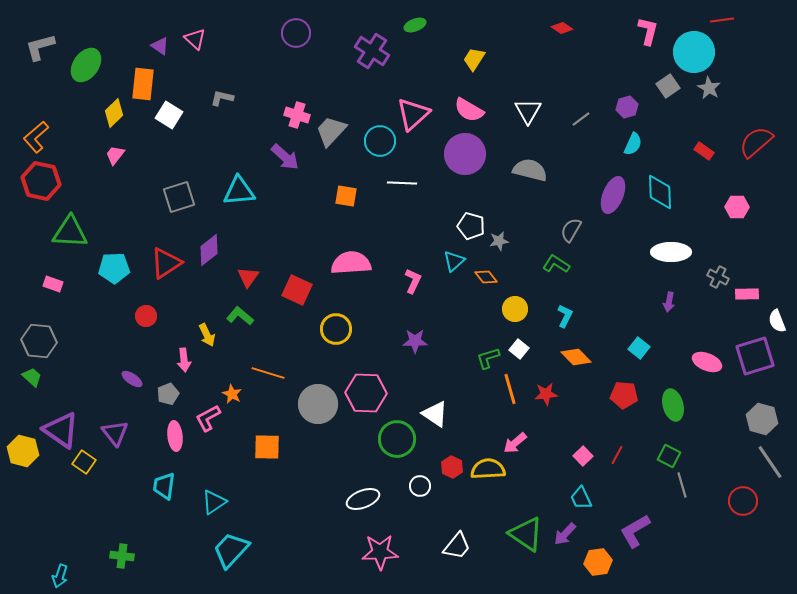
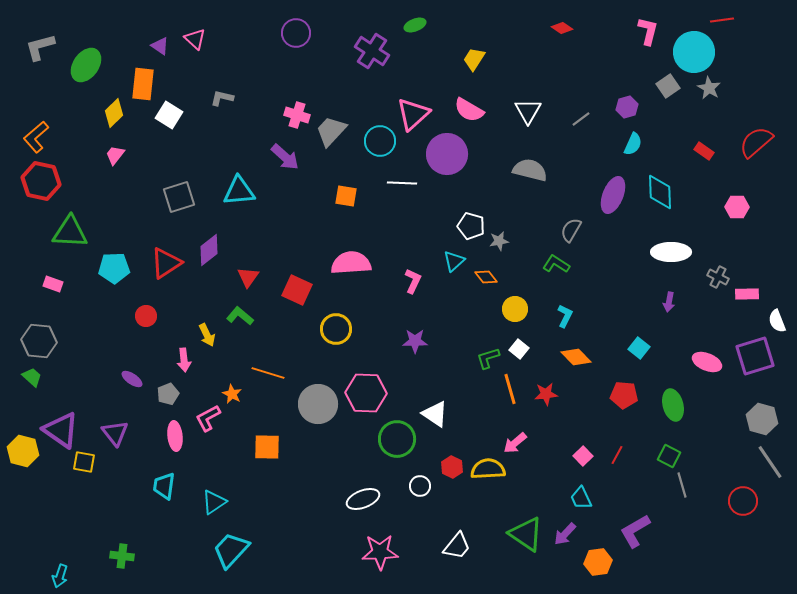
purple circle at (465, 154): moved 18 px left
yellow square at (84, 462): rotated 25 degrees counterclockwise
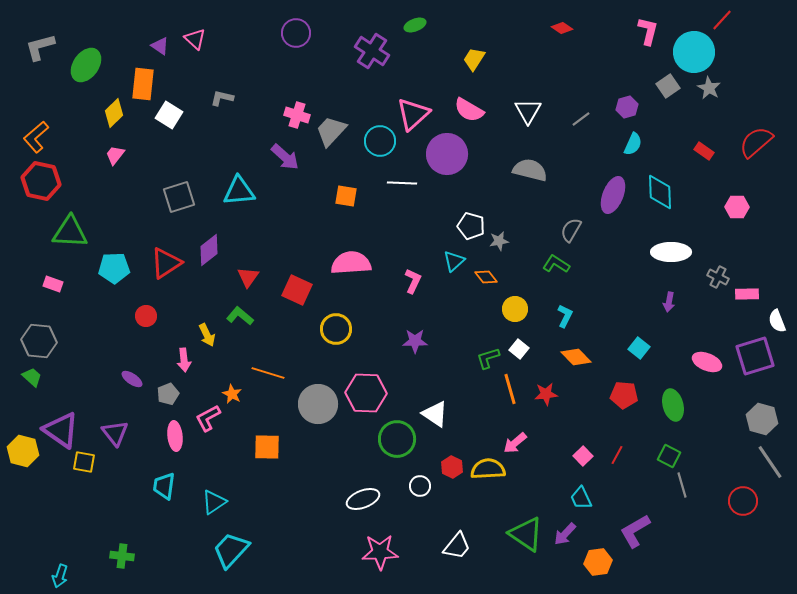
red line at (722, 20): rotated 40 degrees counterclockwise
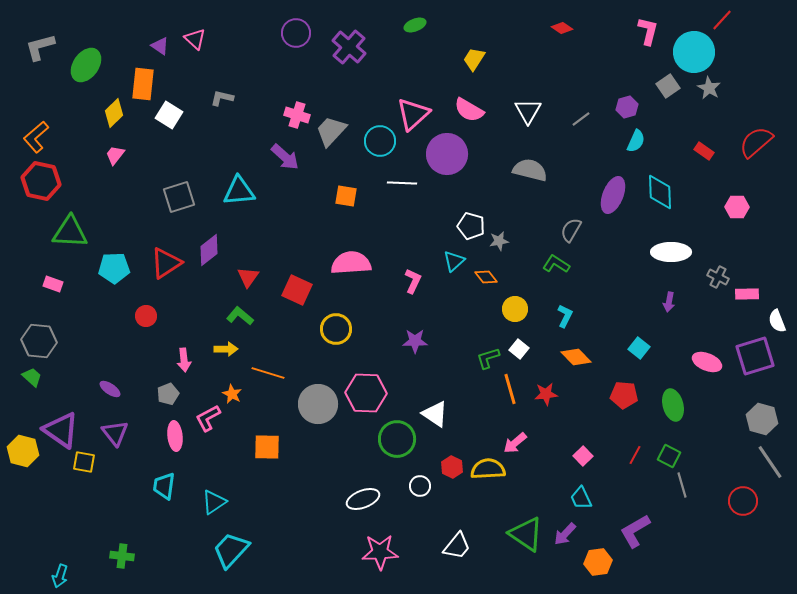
purple cross at (372, 51): moved 23 px left, 4 px up; rotated 8 degrees clockwise
cyan semicircle at (633, 144): moved 3 px right, 3 px up
yellow arrow at (207, 335): moved 19 px right, 14 px down; rotated 65 degrees counterclockwise
purple ellipse at (132, 379): moved 22 px left, 10 px down
red line at (617, 455): moved 18 px right
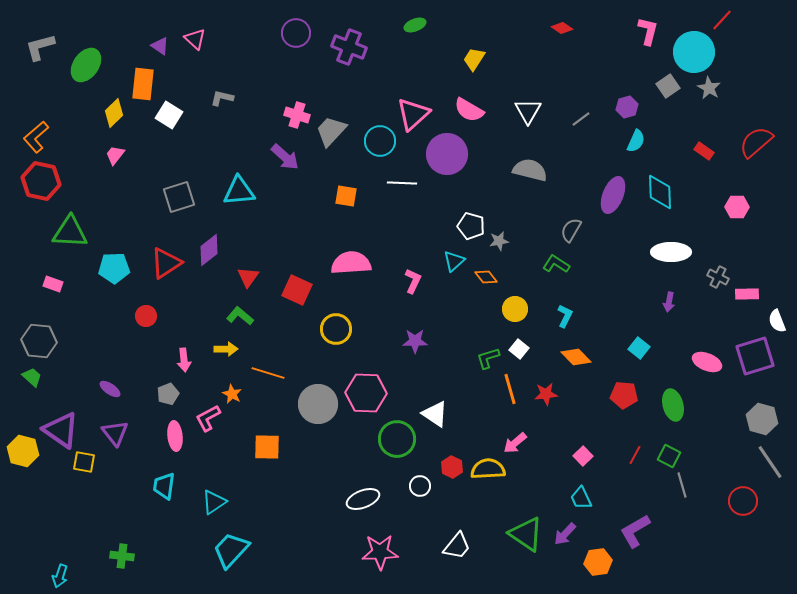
purple cross at (349, 47): rotated 20 degrees counterclockwise
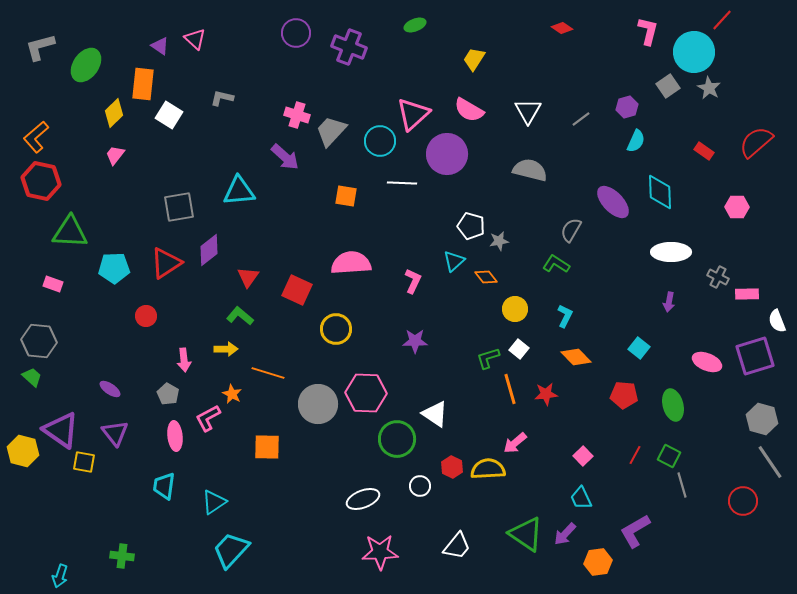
purple ellipse at (613, 195): moved 7 px down; rotated 66 degrees counterclockwise
gray square at (179, 197): moved 10 px down; rotated 8 degrees clockwise
gray pentagon at (168, 394): rotated 20 degrees counterclockwise
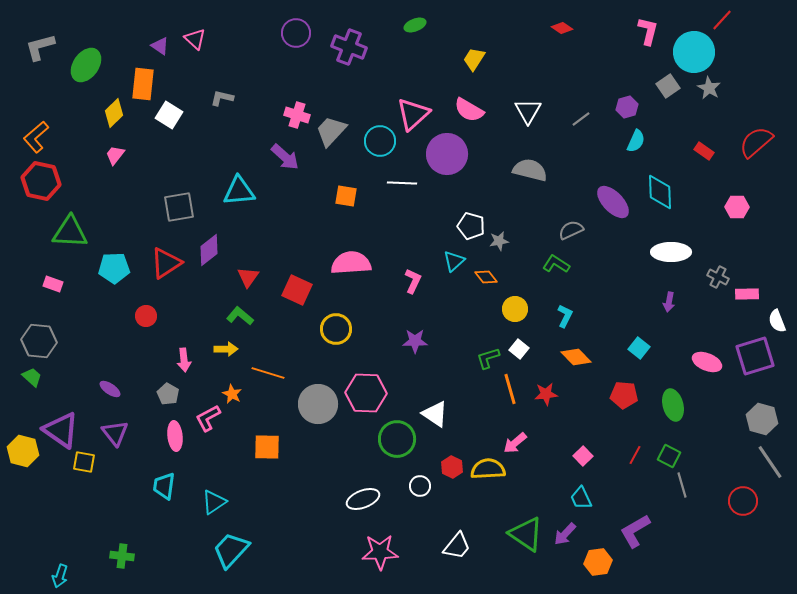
gray semicircle at (571, 230): rotated 35 degrees clockwise
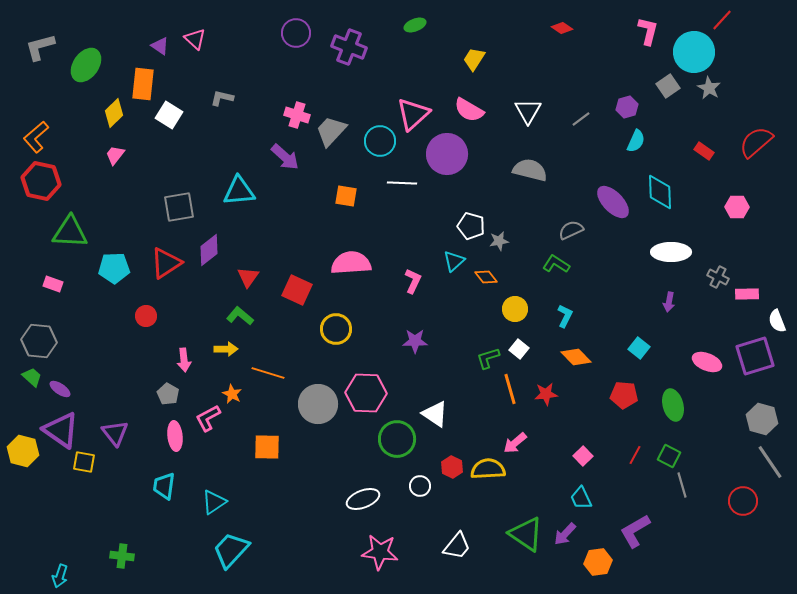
purple ellipse at (110, 389): moved 50 px left
pink star at (380, 552): rotated 9 degrees clockwise
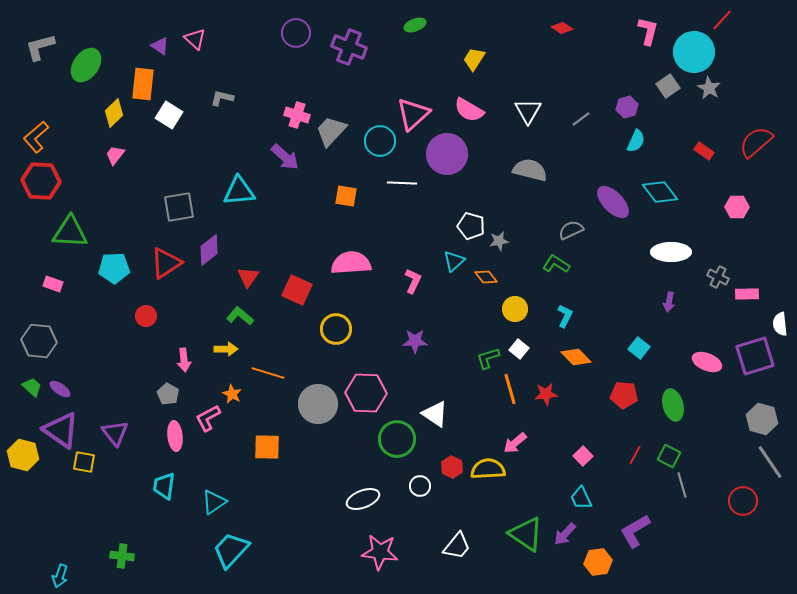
red hexagon at (41, 181): rotated 9 degrees counterclockwise
cyan diamond at (660, 192): rotated 36 degrees counterclockwise
white semicircle at (777, 321): moved 3 px right, 3 px down; rotated 15 degrees clockwise
green trapezoid at (32, 377): moved 10 px down
yellow hexagon at (23, 451): moved 4 px down
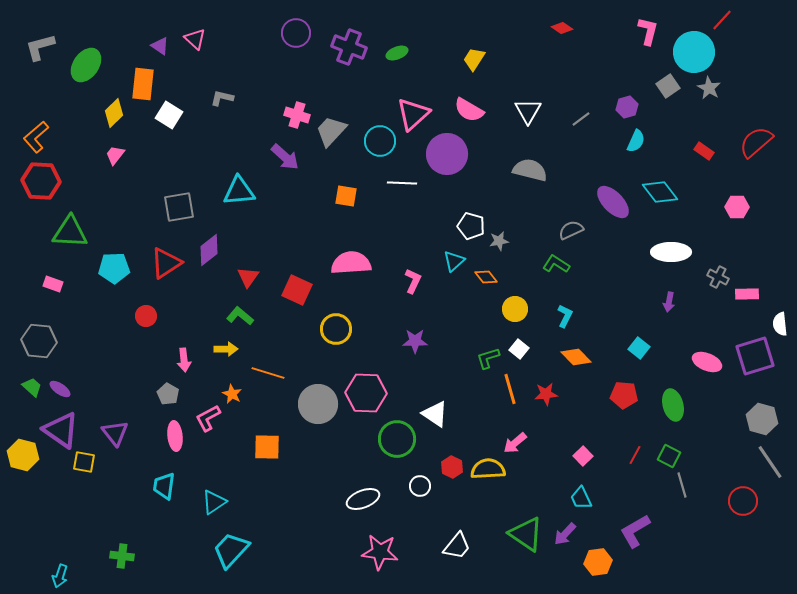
green ellipse at (415, 25): moved 18 px left, 28 px down
